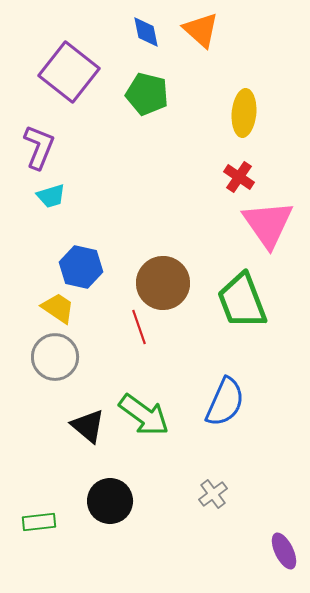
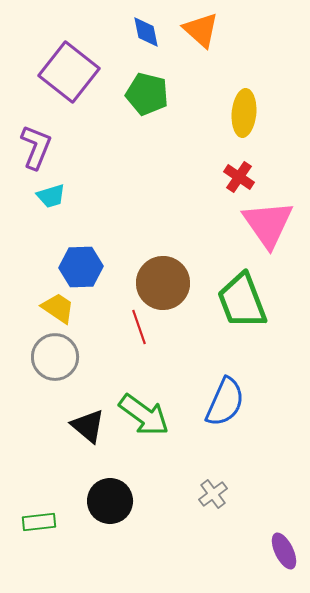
purple L-shape: moved 3 px left
blue hexagon: rotated 15 degrees counterclockwise
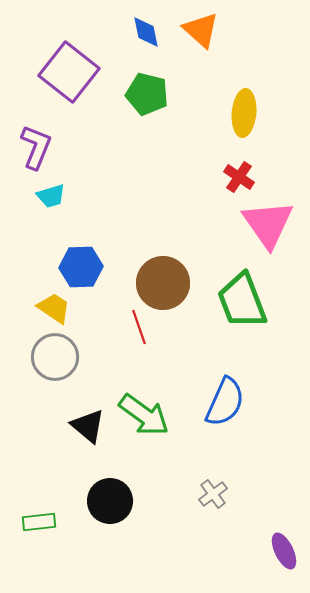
yellow trapezoid: moved 4 px left
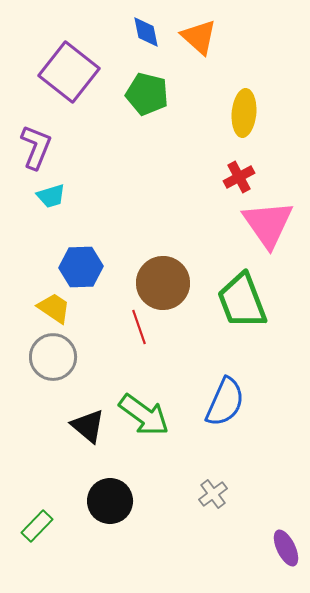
orange triangle: moved 2 px left, 7 px down
red cross: rotated 28 degrees clockwise
gray circle: moved 2 px left
green rectangle: moved 2 px left, 4 px down; rotated 40 degrees counterclockwise
purple ellipse: moved 2 px right, 3 px up
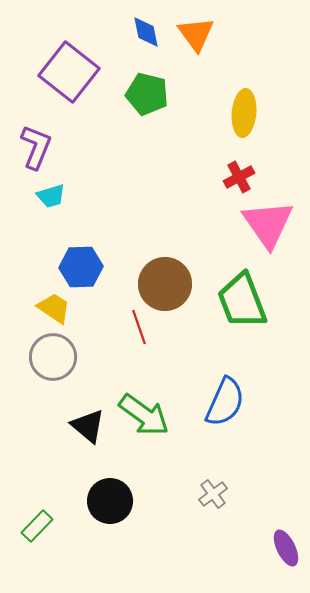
orange triangle: moved 3 px left, 3 px up; rotated 12 degrees clockwise
brown circle: moved 2 px right, 1 px down
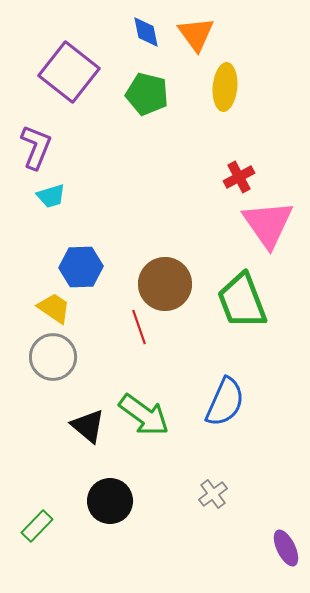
yellow ellipse: moved 19 px left, 26 px up
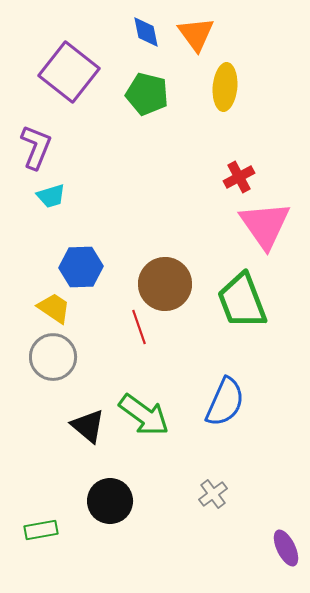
pink triangle: moved 3 px left, 1 px down
green rectangle: moved 4 px right, 4 px down; rotated 36 degrees clockwise
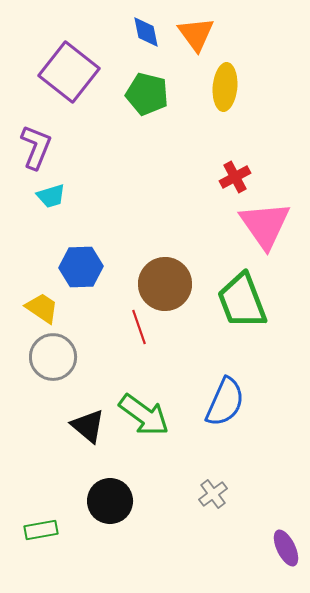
red cross: moved 4 px left
yellow trapezoid: moved 12 px left
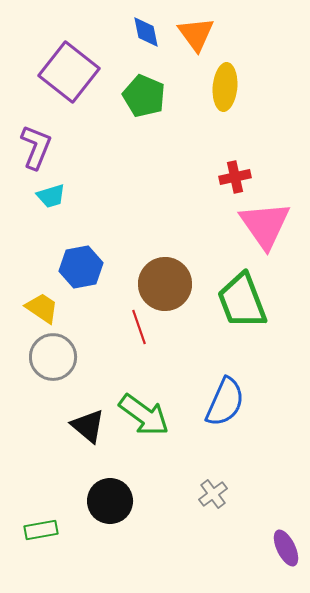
green pentagon: moved 3 px left, 2 px down; rotated 9 degrees clockwise
red cross: rotated 16 degrees clockwise
blue hexagon: rotated 9 degrees counterclockwise
